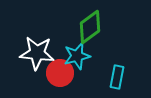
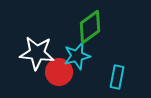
red circle: moved 1 px left, 1 px up
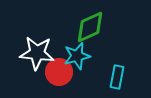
green diamond: rotated 12 degrees clockwise
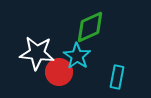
cyan star: rotated 24 degrees counterclockwise
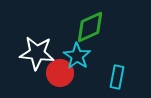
red circle: moved 1 px right, 1 px down
